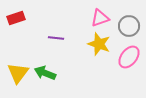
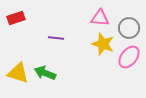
pink triangle: rotated 24 degrees clockwise
gray circle: moved 2 px down
yellow star: moved 4 px right
yellow triangle: rotated 50 degrees counterclockwise
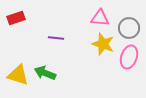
pink ellipse: rotated 20 degrees counterclockwise
yellow triangle: moved 2 px down
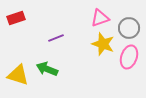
pink triangle: rotated 24 degrees counterclockwise
purple line: rotated 28 degrees counterclockwise
green arrow: moved 2 px right, 4 px up
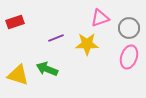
red rectangle: moved 1 px left, 4 px down
yellow star: moved 16 px left; rotated 20 degrees counterclockwise
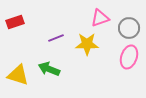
green arrow: moved 2 px right
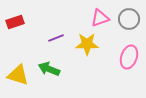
gray circle: moved 9 px up
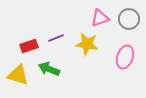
red rectangle: moved 14 px right, 24 px down
yellow star: rotated 10 degrees clockwise
pink ellipse: moved 4 px left
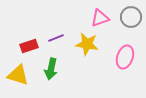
gray circle: moved 2 px right, 2 px up
green arrow: moved 2 px right; rotated 100 degrees counterclockwise
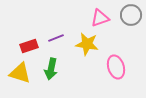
gray circle: moved 2 px up
pink ellipse: moved 9 px left, 10 px down; rotated 35 degrees counterclockwise
yellow triangle: moved 2 px right, 2 px up
